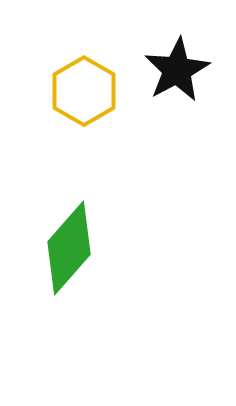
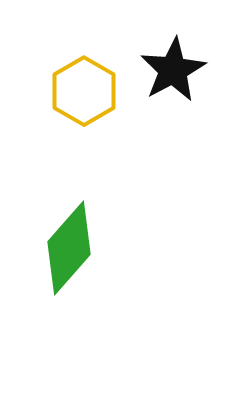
black star: moved 4 px left
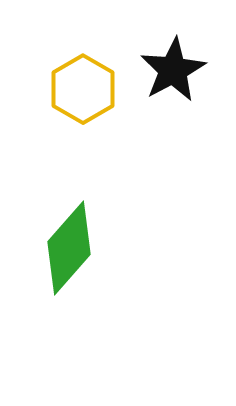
yellow hexagon: moved 1 px left, 2 px up
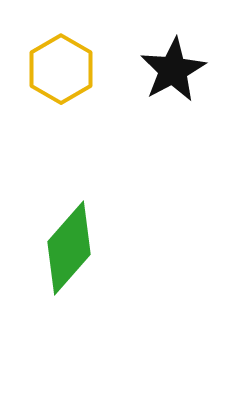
yellow hexagon: moved 22 px left, 20 px up
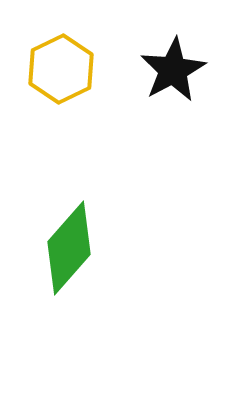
yellow hexagon: rotated 4 degrees clockwise
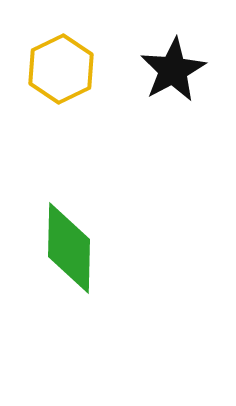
green diamond: rotated 40 degrees counterclockwise
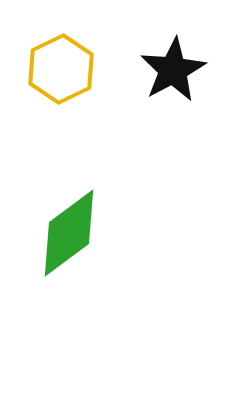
green diamond: moved 15 px up; rotated 52 degrees clockwise
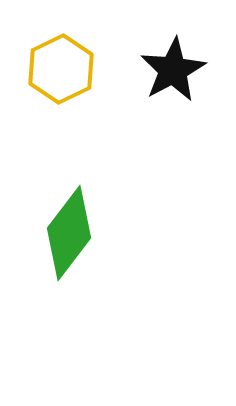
green diamond: rotated 16 degrees counterclockwise
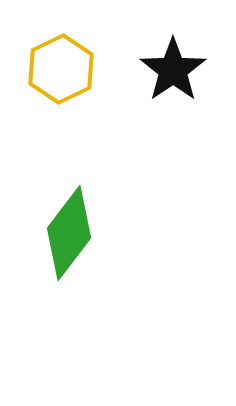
black star: rotated 6 degrees counterclockwise
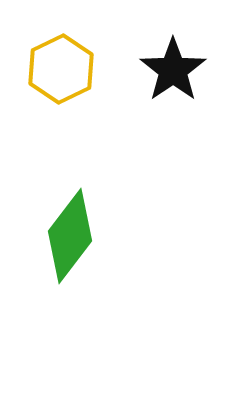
green diamond: moved 1 px right, 3 px down
